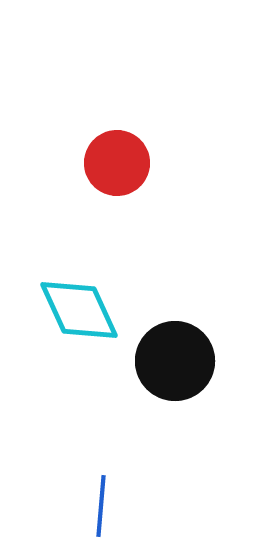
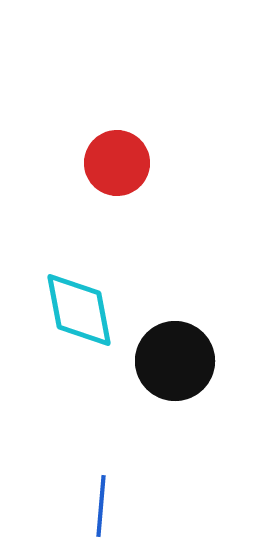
cyan diamond: rotated 14 degrees clockwise
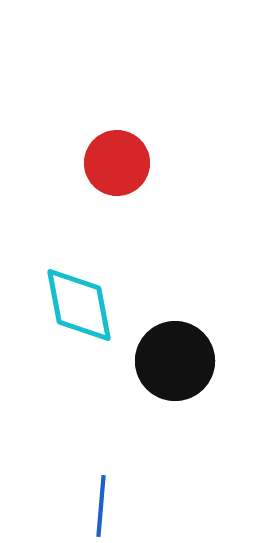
cyan diamond: moved 5 px up
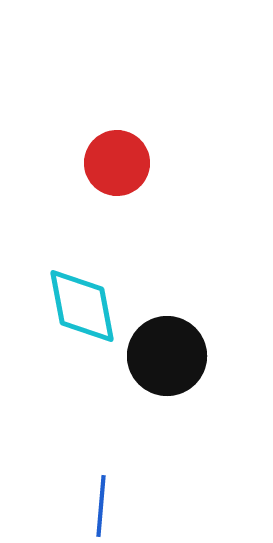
cyan diamond: moved 3 px right, 1 px down
black circle: moved 8 px left, 5 px up
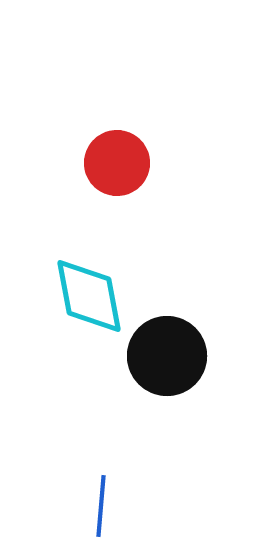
cyan diamond: moved 7 px right, 10 px up
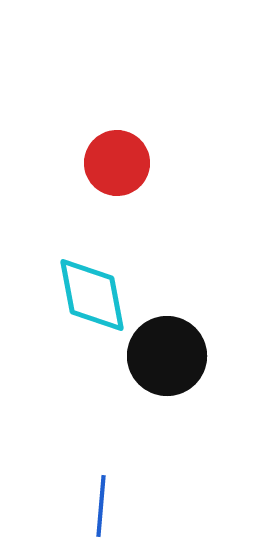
cyan diamond: moved 3 px right, 1 px up
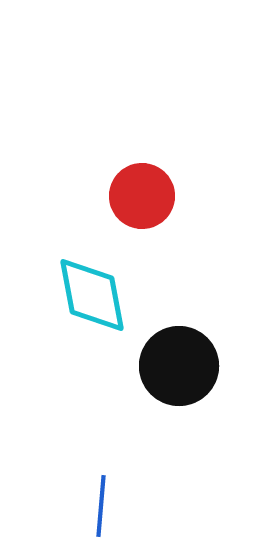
red circle: moved 25 px right, 33 px down
black circle: moved 12 px right, 10 px down
